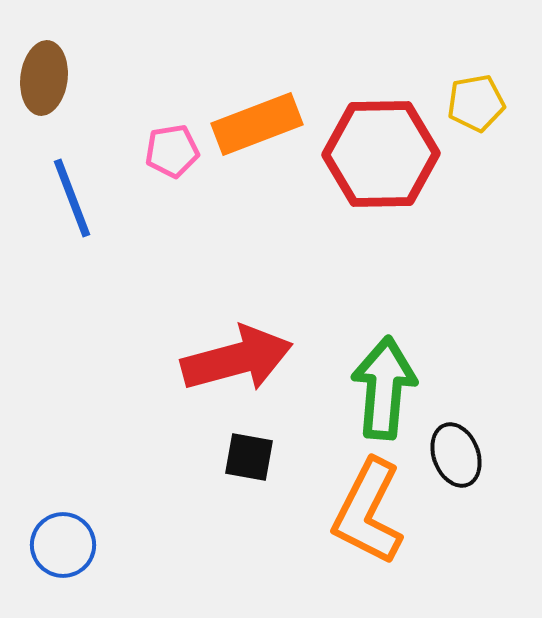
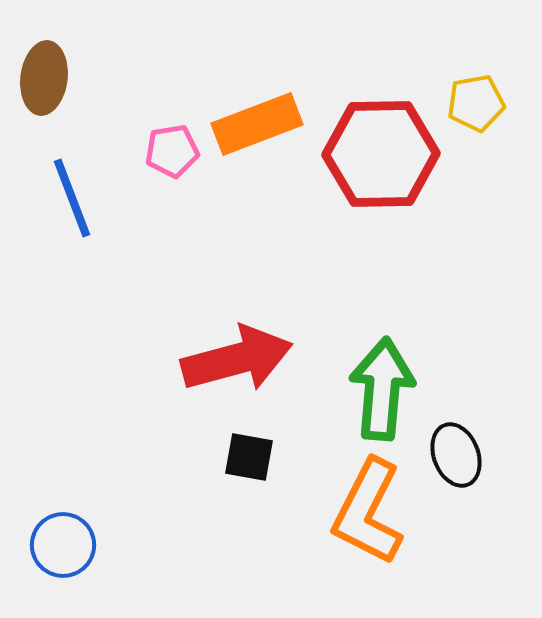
green arrow: moved 2 px left, 1 px down
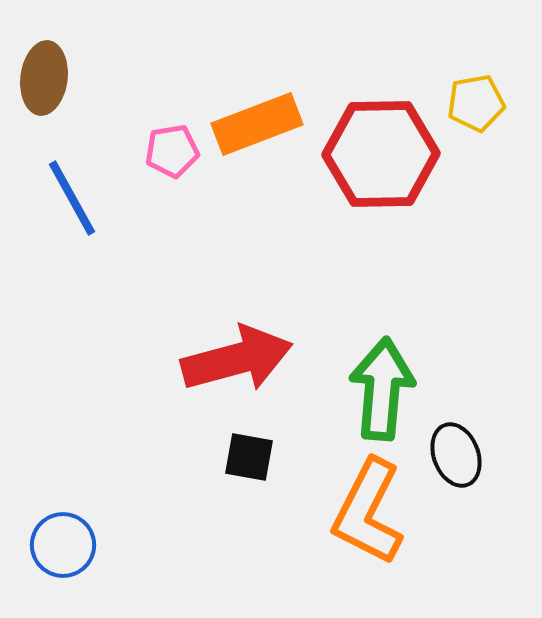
blue line: rotated 8 degrees counterclockwise
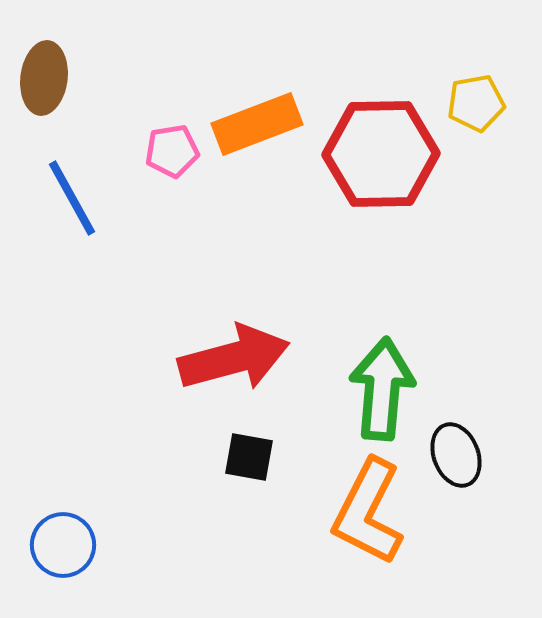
red arrow: moved 3 px left, 1 px up
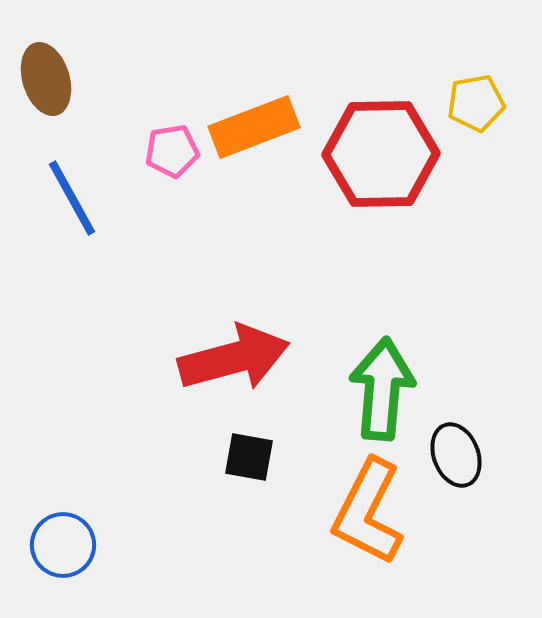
brown ellipse: moved 2 px right, 1 px down; rotated 24 degrees counterclockwise
orange rectangle: moved 3 px left, 3 px down
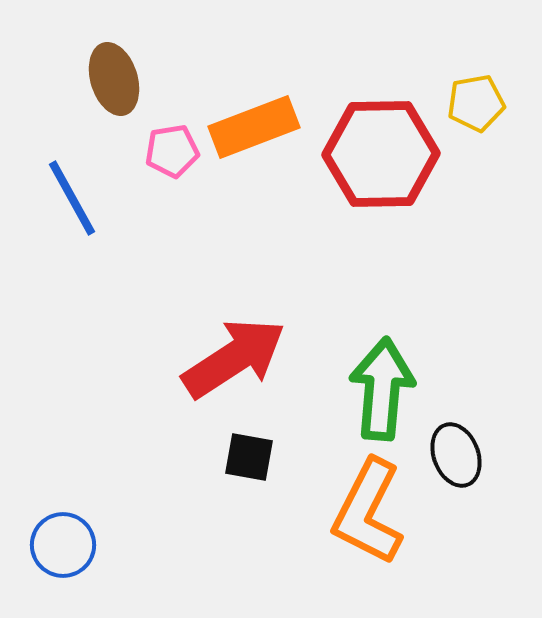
brown ellipse: moved 68 px right
red arrow: rotated 18 degrees counterclockwise
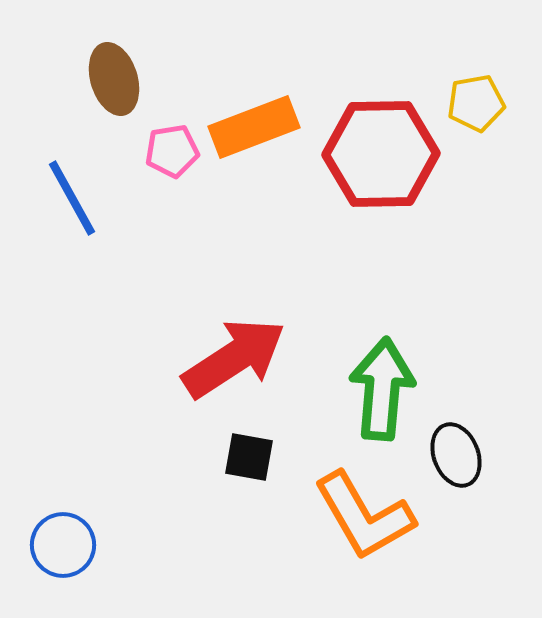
orange L-shape: moved 4 px left, 4 px down; rotated 57 degrees counterclockwise
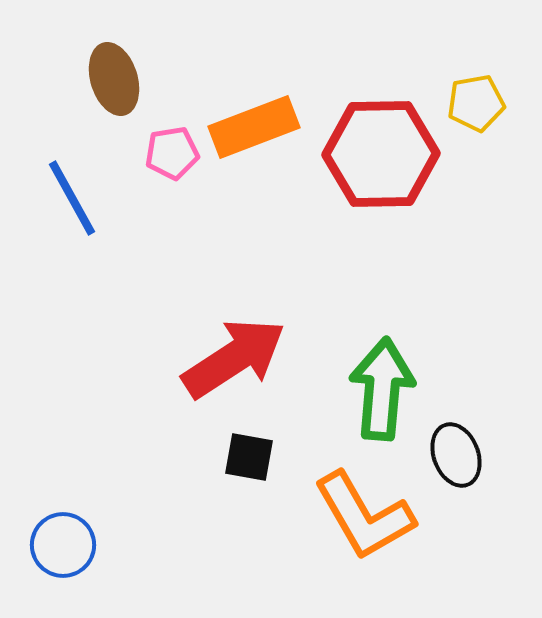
pink pentagon: moved 2 px down
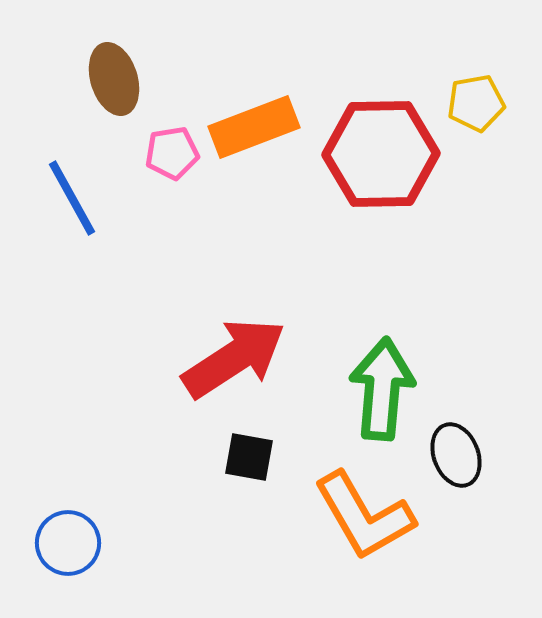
blue circle: moved 5 px right, 2 px up
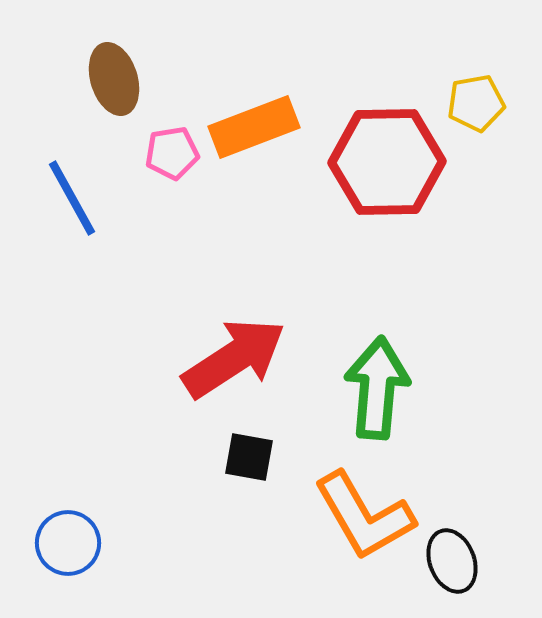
red hexagon: moved 6 px right, 8 px down
green arrow: moved 5 px left, 1 px up
black ellipse: moved 4 px left, 106 px down
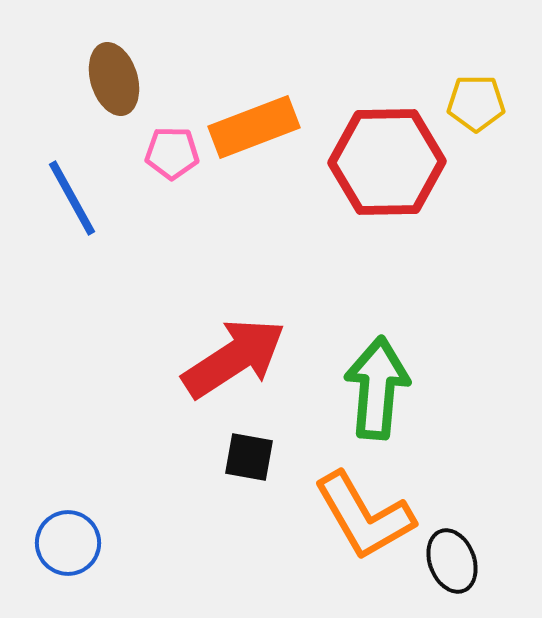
yellow pentagon: rotated 10 degrees clockwise
pink pentagon: rotated 10 degrees clockwise
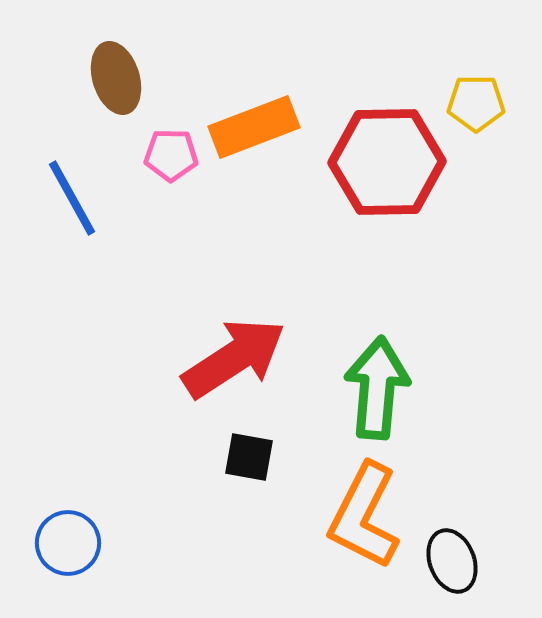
brown ellipse: moved 2 px right, 1 px up
pink pentagon: moved 1 px left, 2 px down
orange L-shape: rotated 57 degrees clockwise
